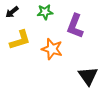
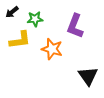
green star: moved 10 px left, 7 px down
yellow L-shape: rotated 10 degrees clockwise
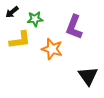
purple L-shape: moved 1 px left, 1 px down
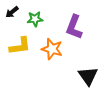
yellow L-shape: moved 6 px down
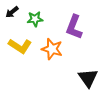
yellow L-shape: rotated 40 degrees clockwise
black triangle: moved 2 px down
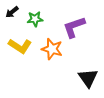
purple L-shape: rotated 50 degrees clockwise
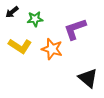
purple L-shape: moved 1 px right, 2 px down
black triangle: rotated 15 degrees counterclockwise
